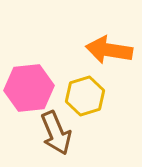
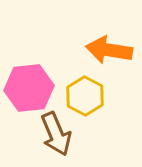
yellow hexagon: rotated 15 degrees counterclockwise
brown arrow: moved 1 px down
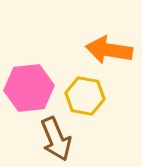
yellow hexagon: rotated 18 degrees counterclockwise
brown arrow: moved 5 px down
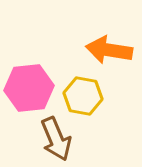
yellow hexagon: moved 2 px left
